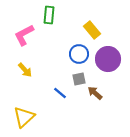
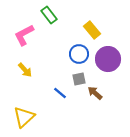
green rectangle: rotated 42 degrees counterclockwise
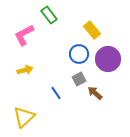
yellow arrow: rotated 63 degrees counterclockwise
gray square: rotated 16 degrees counterclockwise
blue line: moved 4 px left; rotated 16 degrees clockwise
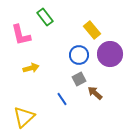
green rectangle: moved 4 px left, 2 px down
pink L-shape: moved 3 px left; rotated 75 degrees counterclockwise
blue circle: moved 1 px down
purple circle: moved 2 px right, 5 px up
yellow arrow: moved 6 px right, 2 px up
blue line: moved 6 px right, 6 px down
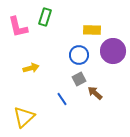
green rectangle: rotated 54 degrees clockwise
yellow rectangle: rotated 48 degrees counterclockwise
pink L-shape: moved 3 px left, 8 px up
purple circle: moved 3 px right, 3 px up
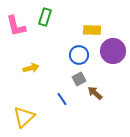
pink L-shape: moved 2 px left, 1 px up
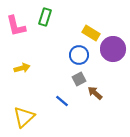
yellow rectangle: moved 1 px left, 3 px down; rotated 30 degrees clockwise
purple circle: moved 2 px up
yellow arrow: moved 9 px left
blue line: moved 2 px down; rotated 16 degrees counterclockwise
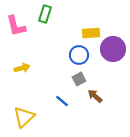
green rectangle: moved 3 px up
yellow rectangle: rotated 36 degrees counterclockwise
brown arrow: moved 3 px down
